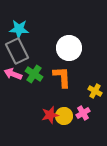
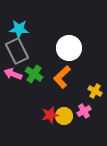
orange L-shape: rotated 130 degrees counterclockwise
pink cross: moved 1 px right, 2 px up
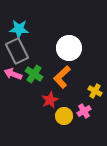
red star: moved 15 px up; rotated 12 degrees counterclockwise
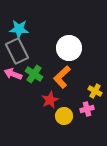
pink cross: moved 3 px right, 2 px up; rotated 16 degrees clockwise
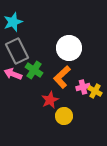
cyan star: moved 6 px left, 7 px up; rotated 24 degrees counterclockwise
green cross: moved 4 px up
pink cross: moved 4 px left, 22 px up
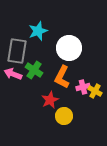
cyan star: moved 25 px right, 9 px down
gray rectangle: rotated 35 degrees clockwise
orange L-shape: rotated 20 degrees counterclockwise
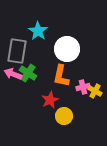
cyan star: rotated 18 degrees counterclockwise
white circle: moved 2 px left, 1 px down
green cross: moved 6 px left, 3 px down
orange L-shape: moved 1 px left, 1 px up; rotated 15 degrees counterclockwise
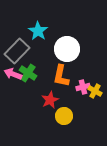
gray rectangle: rotated 35 degrees clockwise
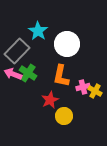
white circle: moved 5 px up
